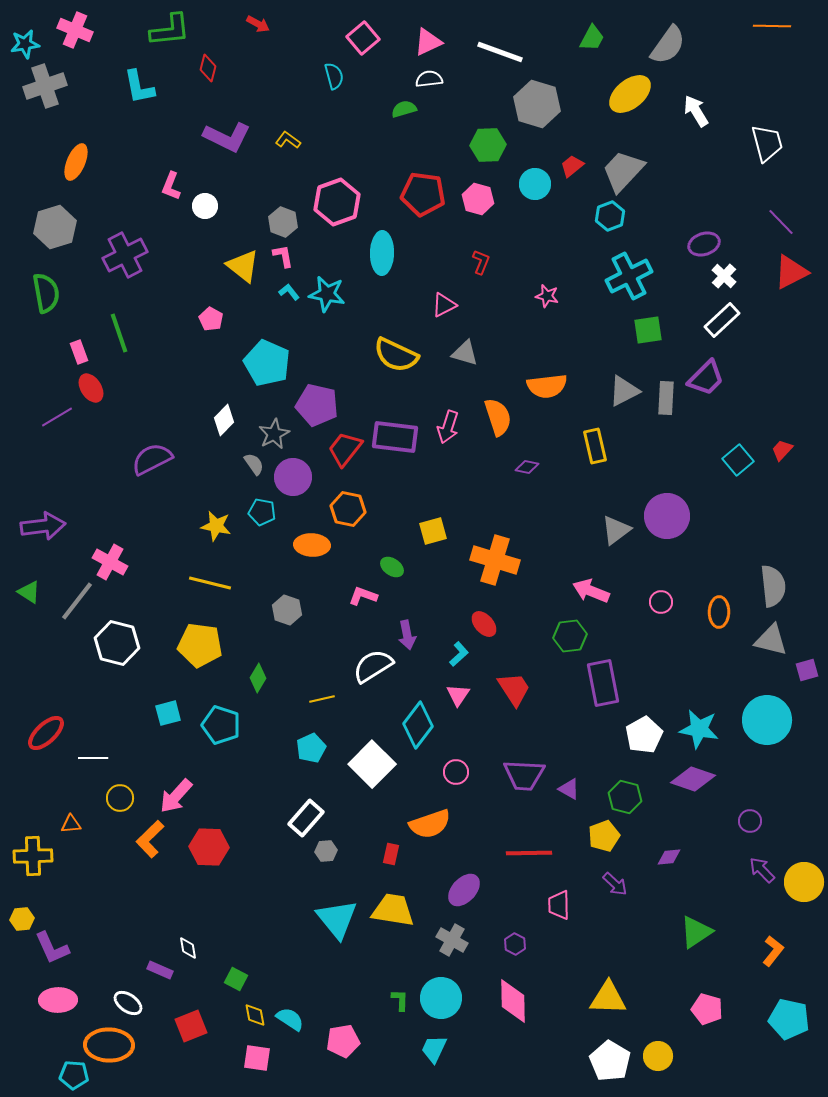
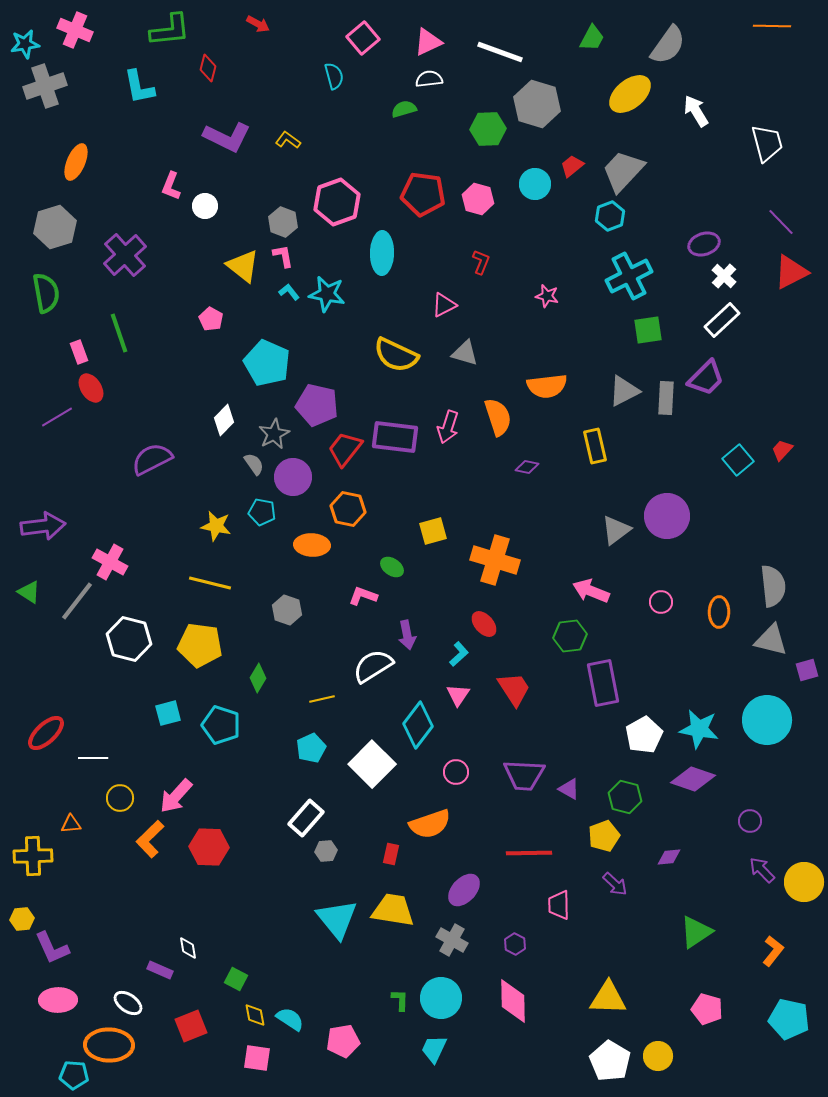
green hexagon at (488, 145): moved 16 px up
purple cross at (125, 255): rotated 15 degrees counterclockwise
white hexagon at (117, 643): moved 12 px right, 4 px up
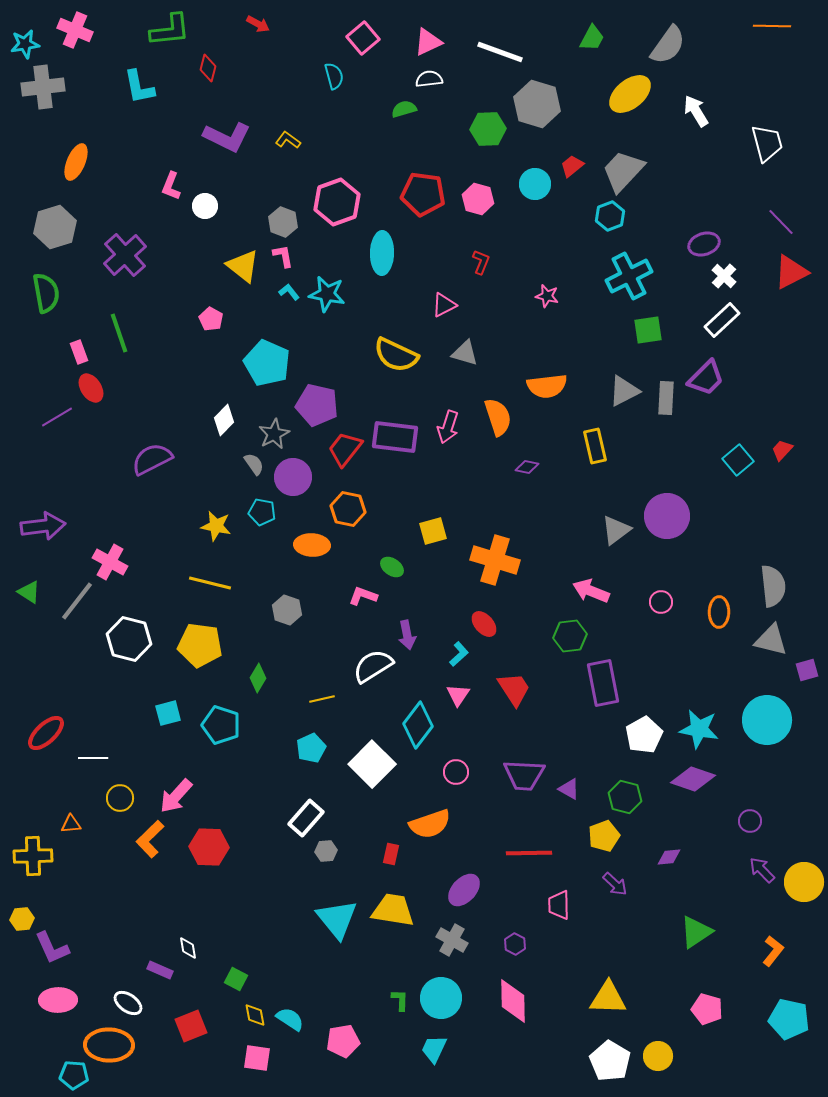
gray cross at (45, 86): moved 2 px left, 1 px down; rotated 12 degrees clockwise
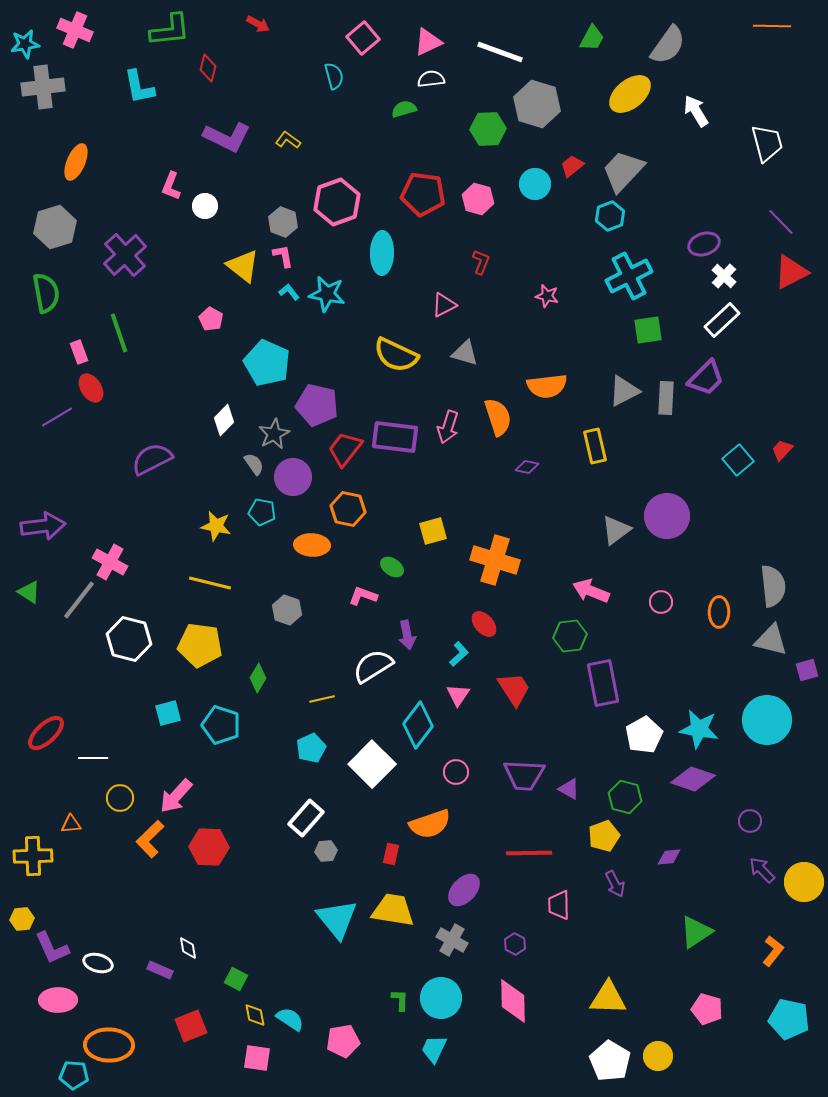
white semicircle at (429, 79): moved 2 px right
gray line at (77, 601): moved 2 px right, 1 px up
purple arrow at (615, 884): rotated 20 degrees clockwise
white ellipse at (128, 1003): moved 30 px left, 40 px up; rotated 20 degrees counterclockwise
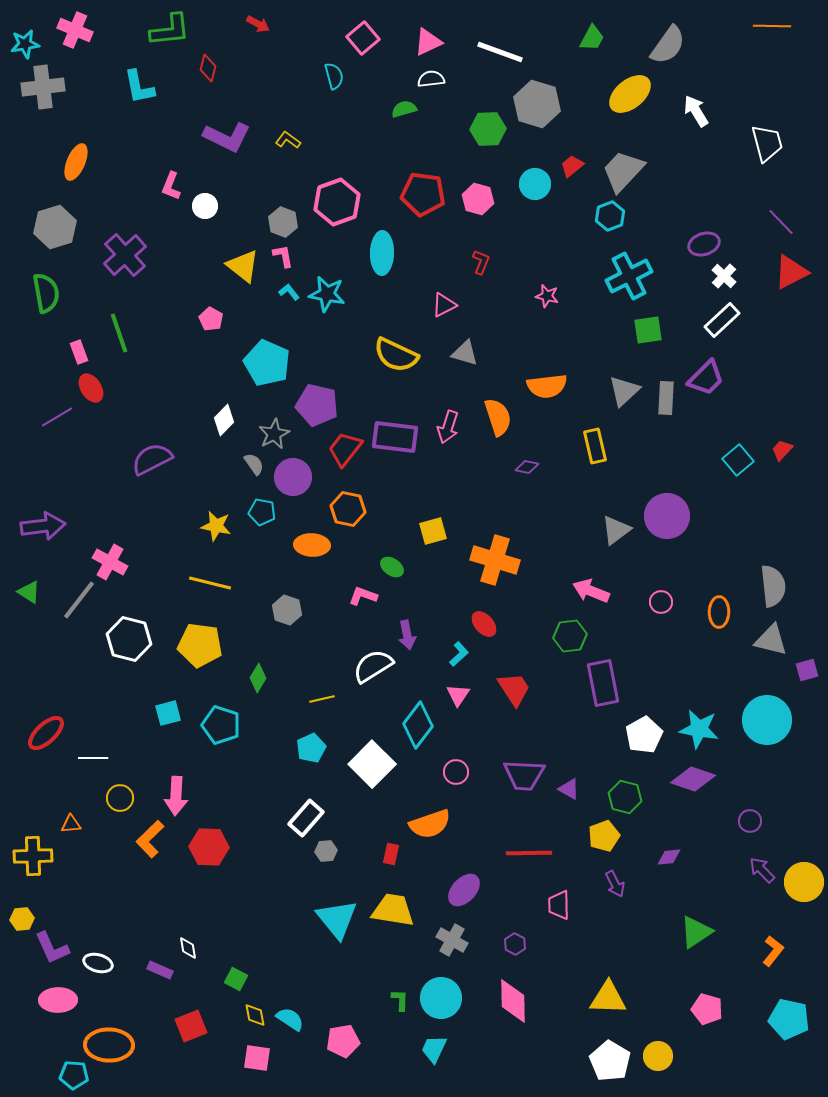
gray triangle at (624, 391): rotated 16 degrees counterclockwise
pink arrow at (176, 796): rotated 39 degrees counterclockwise
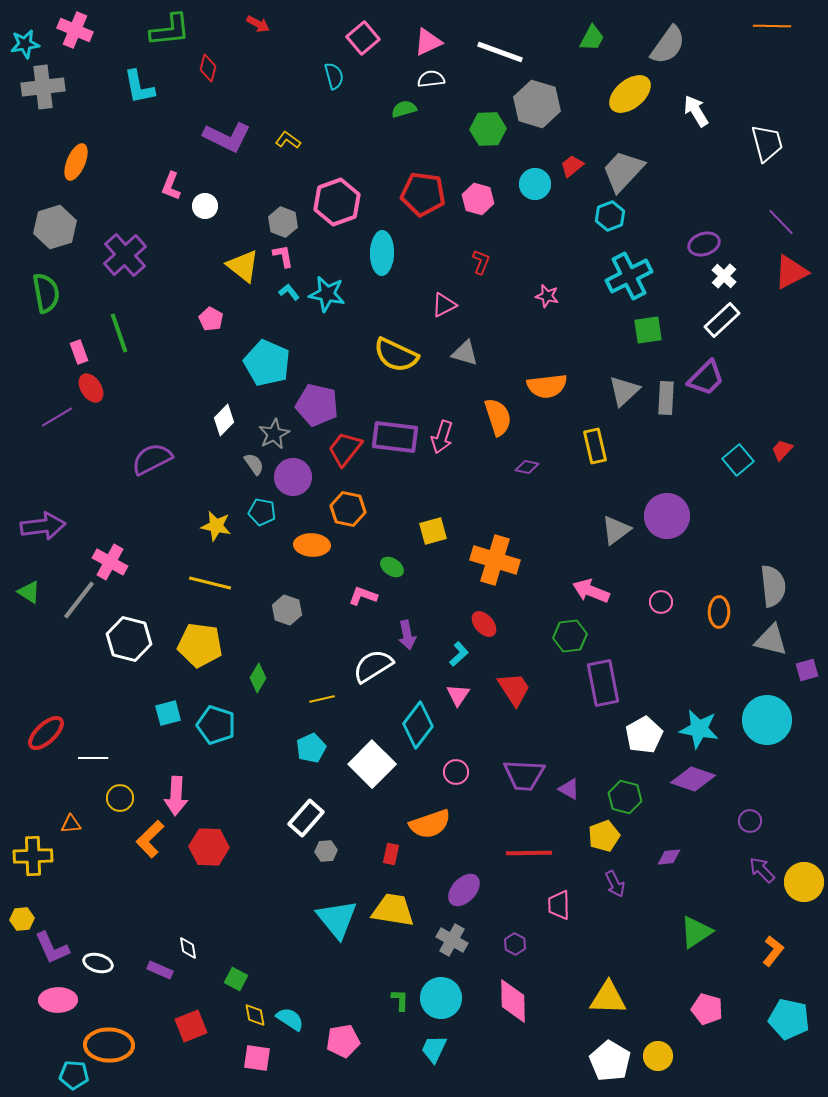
pink arrow at (448, 427): moved 6 px left, 10 px down
cyan pentagon at (221, 725): moved 5 px left
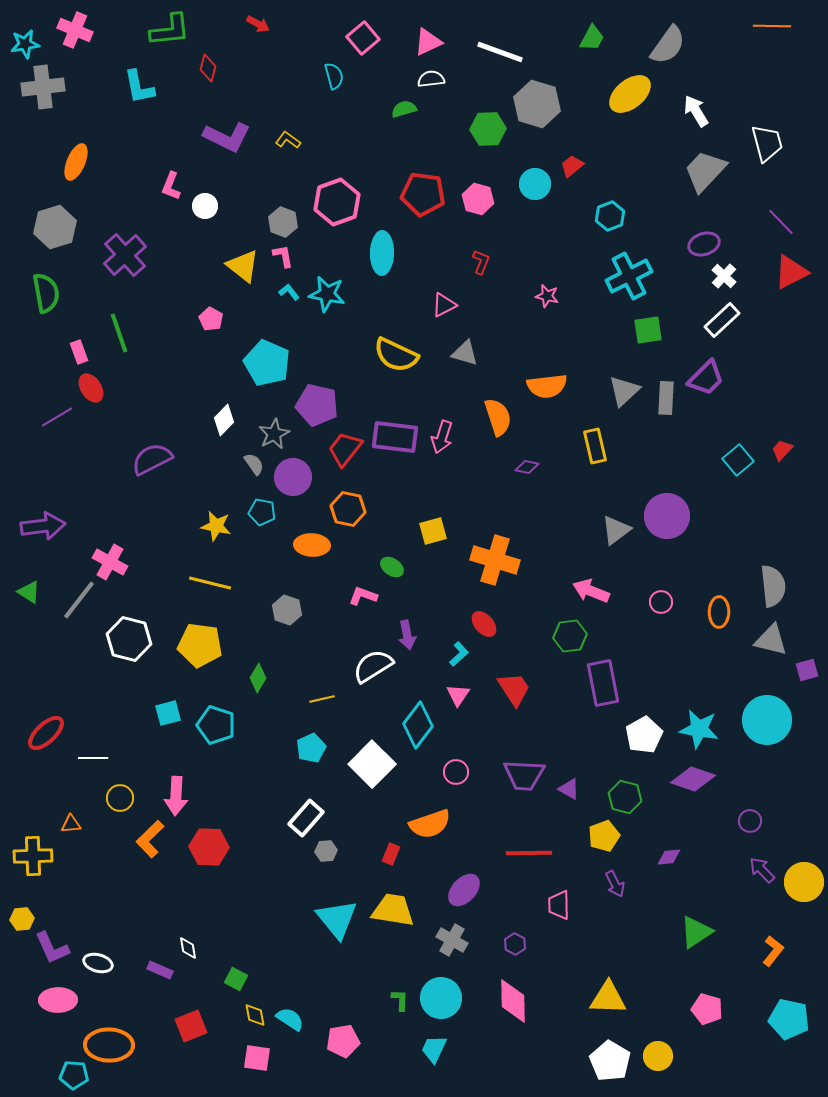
gray trapezoid at (623, 171): moved 82 px right
red rectangle at (391, 854): rotated 10 degrees clockwise
